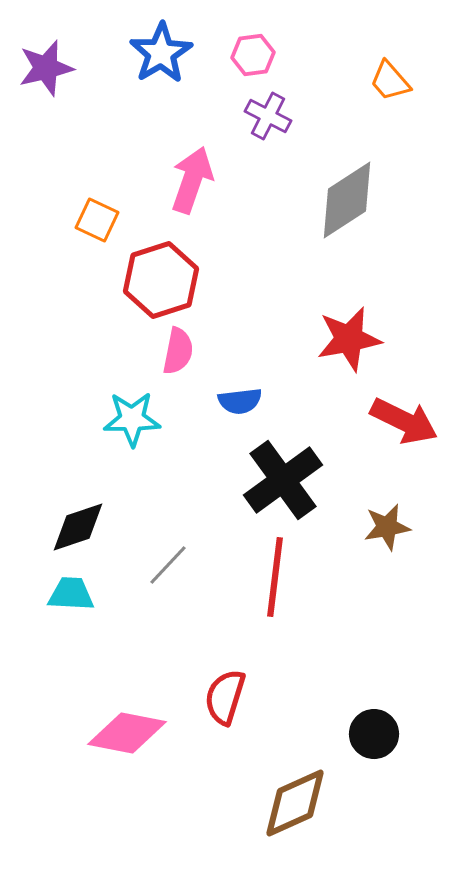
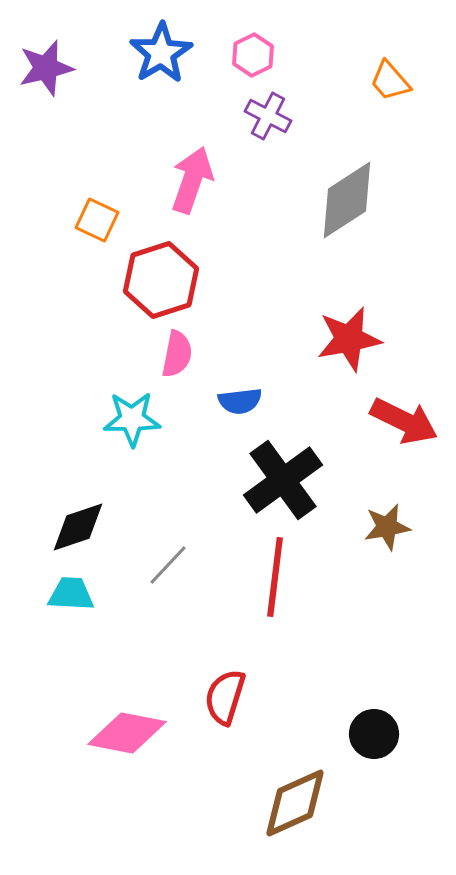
pink hexagon: rotated 18 degrees counterclockwise
pink semicircle: moved 1 px left, 3 px down
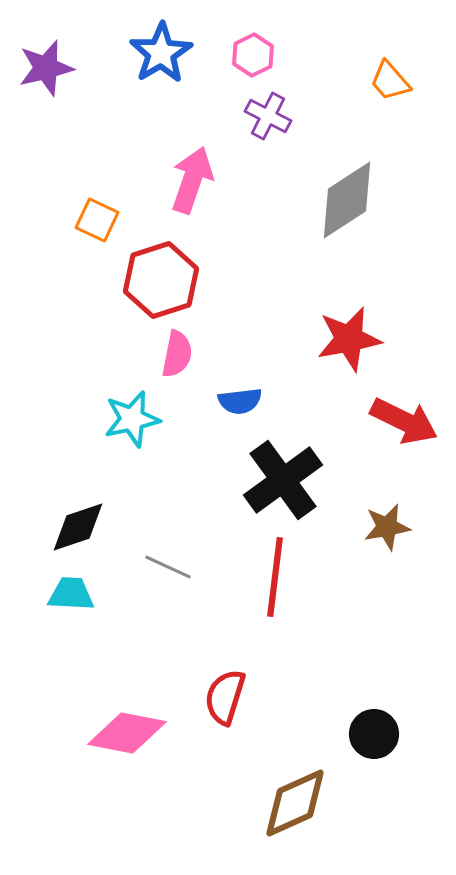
cyan star: rotated 12 degrees counterclockwise
gray line: moved 2 px down; rotated 72 degrees clockwise
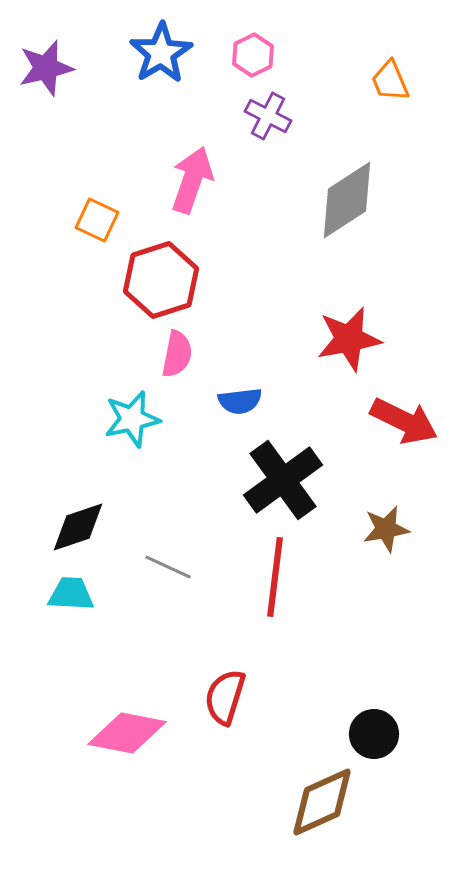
orange trapezoid: rotated 18 degrees clockwise
brown star: moved 1 px left, 2 px down
brown diamond: moved 27 px right, 1 px up
